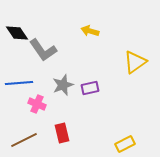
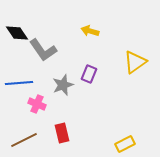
purple rectangle: moved 1 px left, 14 px up; rotated 54 degrees counterclockwise
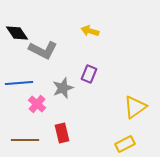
gray L-shape: rotated 28 degrees counterclockwise
yellow triangle: moved 45 px down
gray star: moved 3 px down
pink cross: rotated 18 degrees clockwise
brown line: moved 1 px right; rotated 28 degrees clockwise
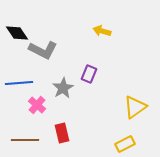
yellow arrow: moved 12 px right
gray star: rotated 10 degrees counterclockwise
pink cross: moved 1 px down
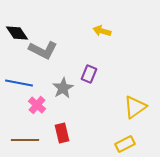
blue line: rotated 16 degrees clockwise
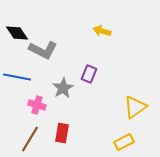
blue line: moved 2 px left, 6 px up
pink cross: rotated 24 degrees counterclockwise
red rectangle: rotated 24 degrees clockwise
brown line: moved 5 px right, 1 px up; rotated 60 degrees counterclockwise
yellow rectangle: moved 1 px left, 2 px up
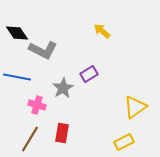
yellow arrow: rotated 24 degrees clockwise
purple rectangle: rotated 36 degrees clockwise
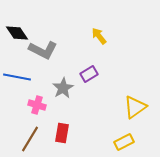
yellow arrow: moved 3 px left, 5 px down; rotated 12 degrees clockwise
